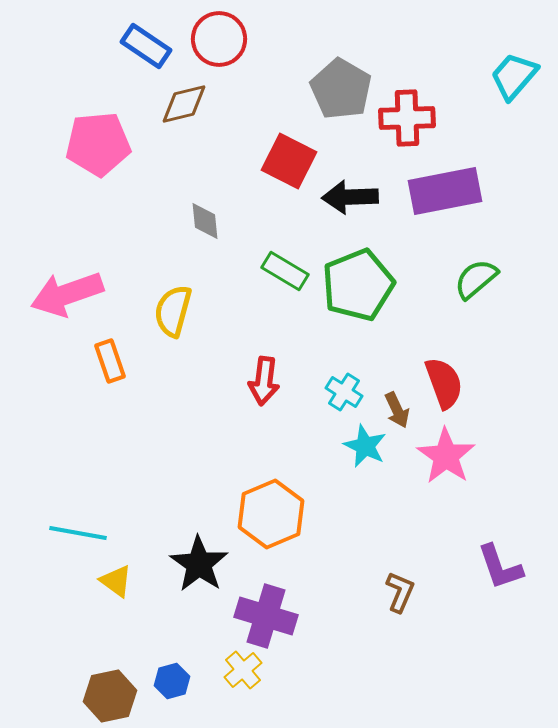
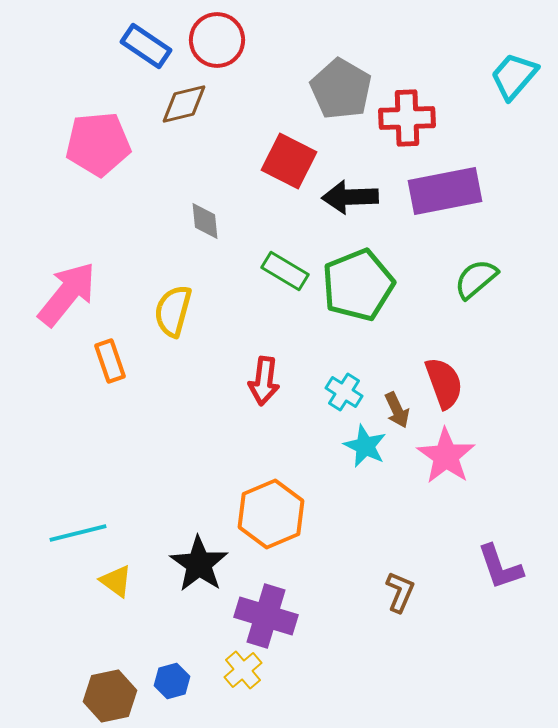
red circle: moved 2 px left, 1 px down
pink arrow: rotated 148 degrees clockwise
cyan line: rotated 24 degrees counterclockwise
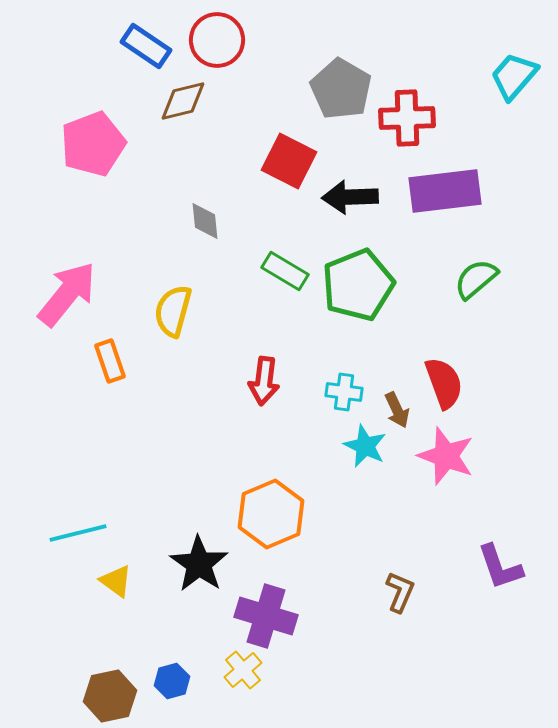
brown diamond: moved 1 px left, 3 px up
pink pentagon: moved 5 px left; rotated 16 degrees counterclockwise
purple rectangle: rotated 4 degrees clockwise
cyan cross: rotated 24 degrees counterclockwise
pink star: rotated 14 degrees counterclockwise
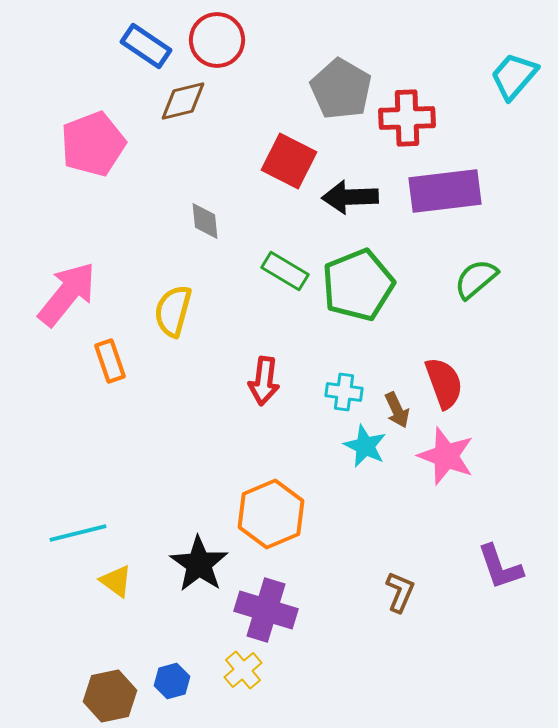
purple cross: moved 6 px up
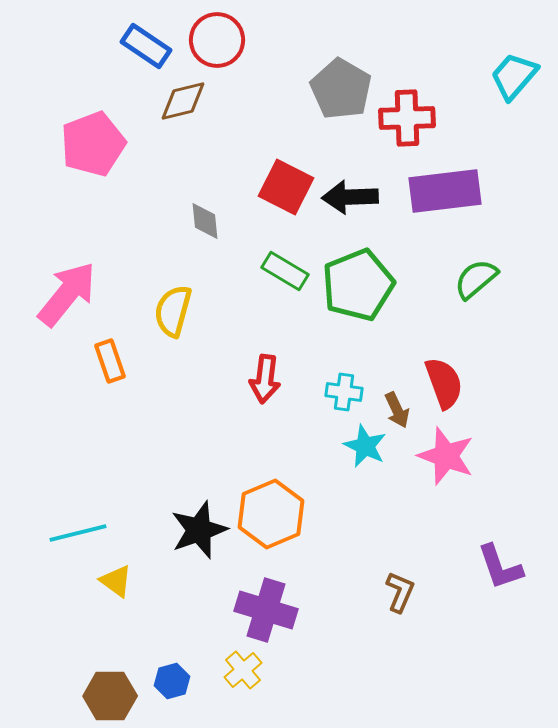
red square: moved 3 px left, 26 px down
red arrow: moved 1 px right, 2 px up
black star: moved 34 px up; rotated 18 degrees clockwise
brown hexagon: rotated 12 degrees clockwise
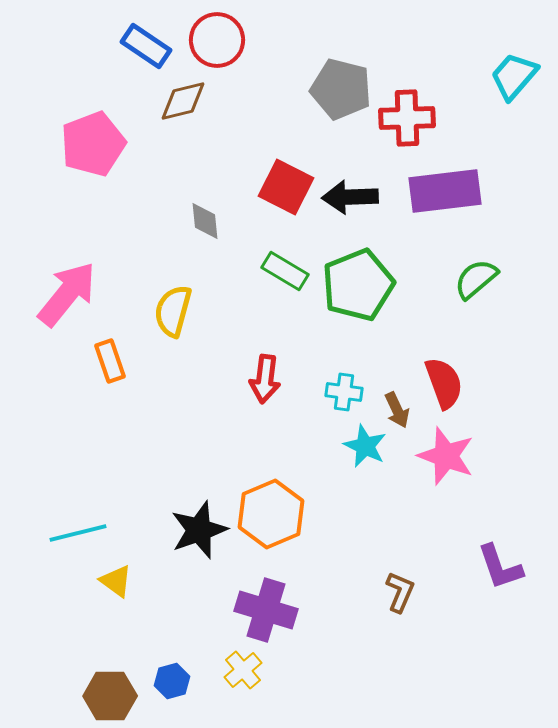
gray pentagon: rotated 16 degrees counterclockwise
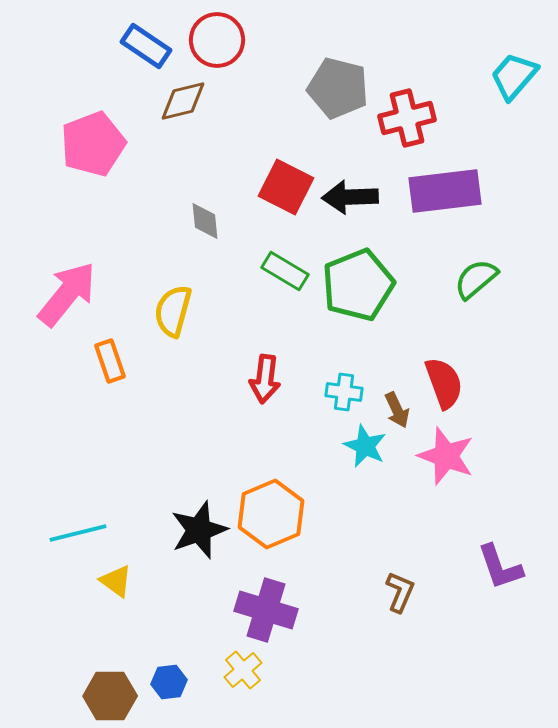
gray pentagon: moved 3 px left, 1 px up
red cross: rotated 12 degrees counterclockwise
blue hexagon: moved 3 px left, 1 px down; rotated 8 degrees clockwise
